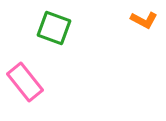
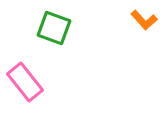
orange L-shape: rotated 20 degrees clockwise
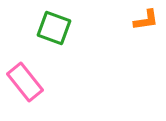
orange L-shape: moved 2 px right; rotated 56 degrees counterclockwise
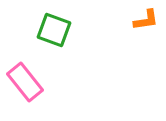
green square: moved 2 px down
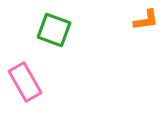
pink rectangle: rotated 9 degrees clockwise
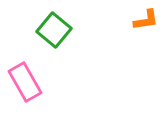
green square: rotated 20 degrees clockwise
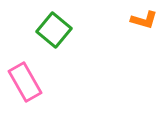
orange L-shape: moved 2 px left; rotated 24 degrees clockwise
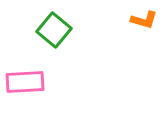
pink rectangle: rotated 63 degrees counterclockwise
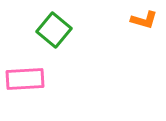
pink rectangle: moved 3 px up
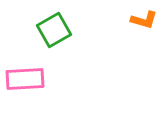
green square: rotated 20 degrees clockwise
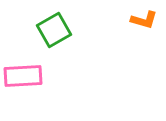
pink rectangle: moved 2 px left, 3 px up
